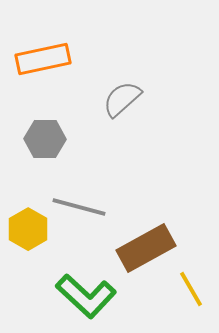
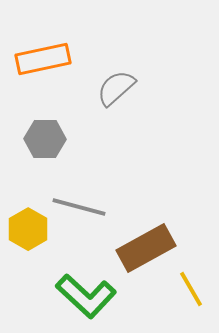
gray semicircle: moved 6 px left, 11 px up
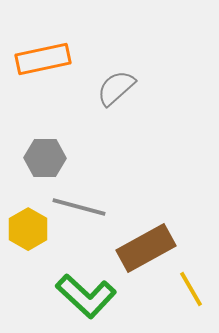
gray hexagon: moved 19 px down
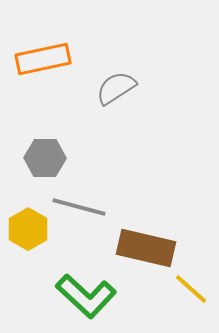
gray semicircle: rotated 9 degrees clockwise
brown rectangle: rotated 42 degrees clockwise
yellow line: rotated 18 degrees counterclockwise
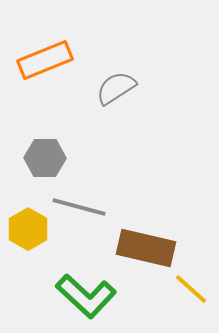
orange rectangle: moved 2 px right, 1 px down; rotated 10 degrees counterclockwise
